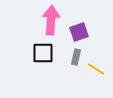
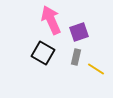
pink arrow: rotated 28 degrees counterclockwise
black square: rotated 30 degrees clockwise
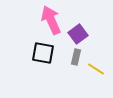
purple square: moved 1 px left, 2 px down; rotated 18 degrees counterclockwise
black square: rotated 20 degrees counterclockwise
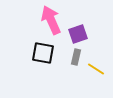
purple square: rotated 18 degrees clockwise
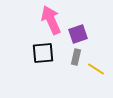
black square: rotated 15 degrees counterclockwise
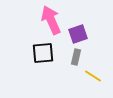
yellow line: moved 3 px left, 7 px down
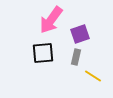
pink arrow: rotated 120 degrees counterclockwise
purple square: moved 2 px right
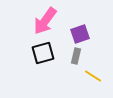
pink arrow: moved 6 px left, 1 px down
black square: rotated 10 degrees counterclockwise
gray rectangle: moved 1 px up
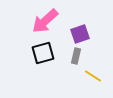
pink arrow: rotated 12 degrees clockwise
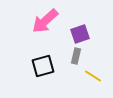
black square: moved 13 px down
